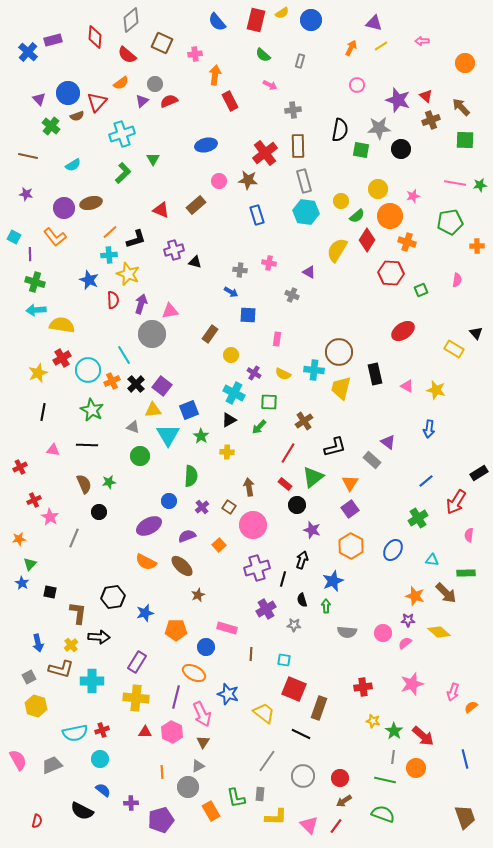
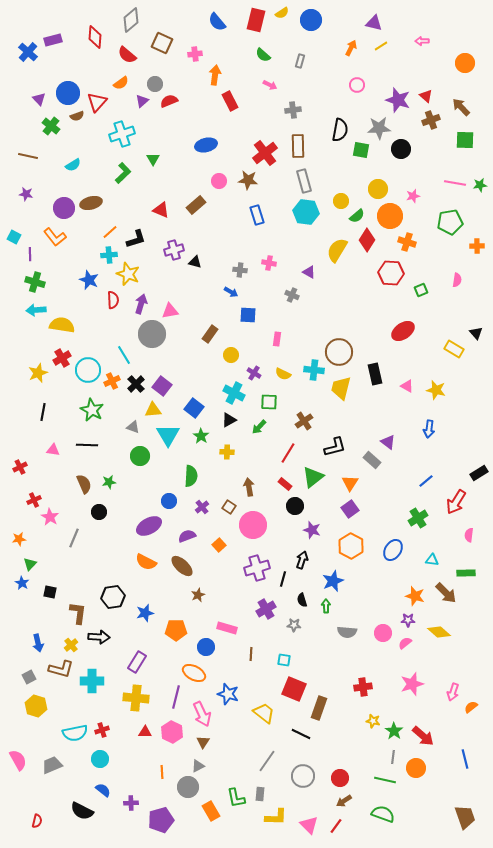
blue square at (189, 410): moved 5 px right, 2 px up; rotated 30 degrees counterclockwise
black circle at (297, 505): moved 2 px left, 1 px down
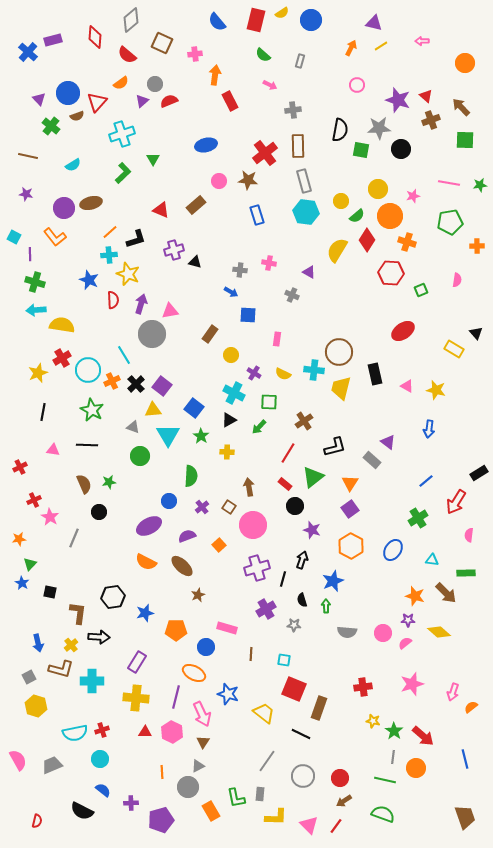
pink line at (455, 183): moved 6 px left
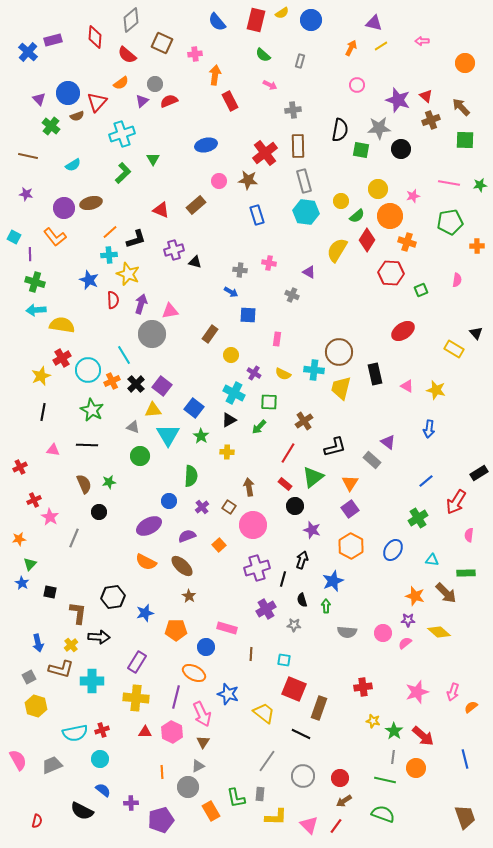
yellow star at (38, 373): moved 3 px right, 3 px down
brown star at (198, 595): moved 9 px left, 1 px down; rotated 16 degrees counterclockwise
pink star at (412, 684): moved 5 px right, 8 px down
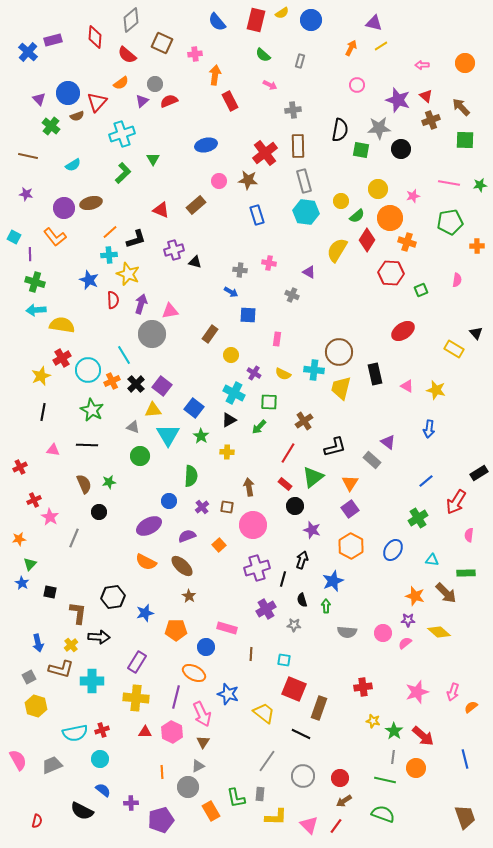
pink arrow at (422, 41): moved 24 px down
orange circle at (390, 216): moved 2 px down
brown square at (229, 507): moved 2 px left; rotated 24 degrees counterclockwise
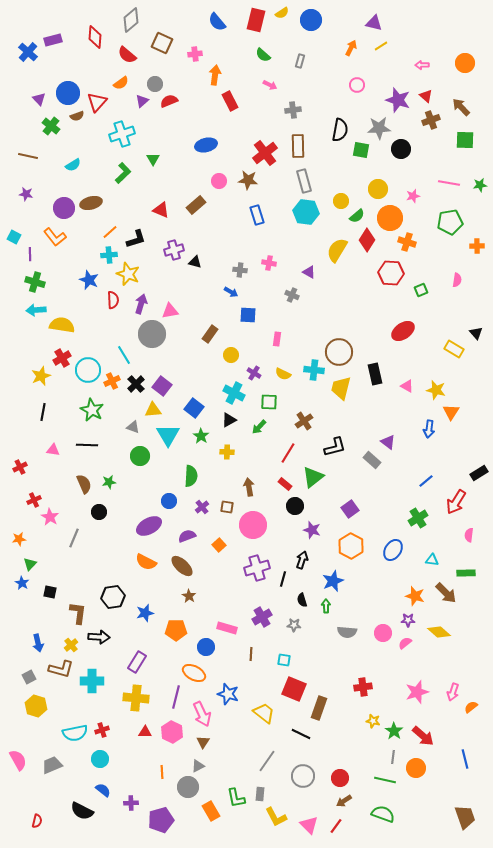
orange triangle at (350, 483): moved 101 px right, 71 px up
purple cross at (266, 609): moved 4 px left, 8 px down
yellow L-shape at (276, 817): rotated 60 degrees clockwise
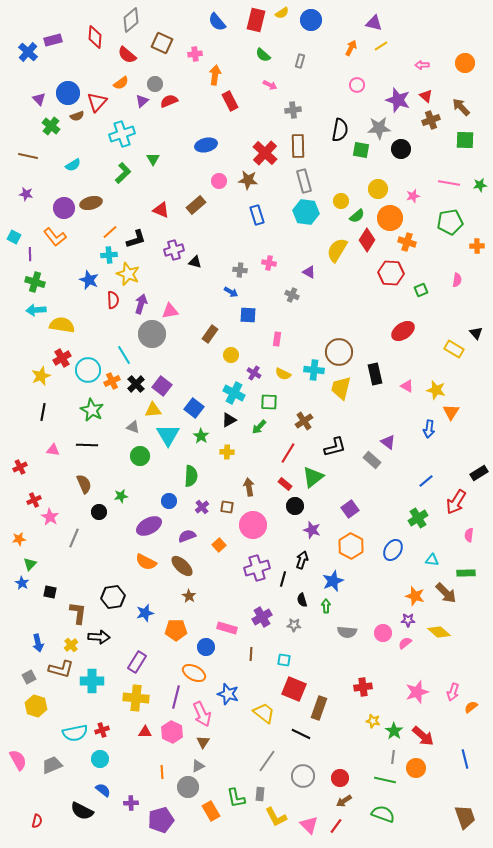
red cross at (265, 153): rotated 10 degrees counterclockwise
green star at (109, 482): moved 12 px right, 14 px down
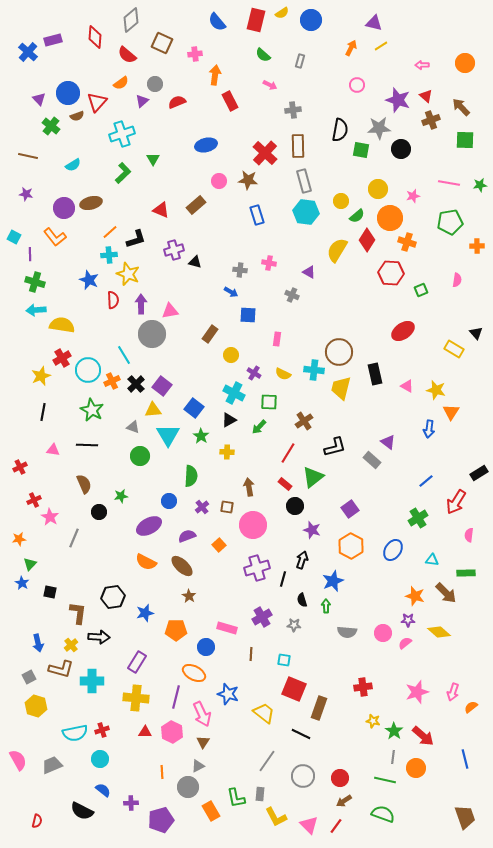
red semicircle at (169, 101): moved 8 px right, 1 px down
purple arrow at (141, 304): rotated 18 degrees counterclockwise
